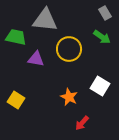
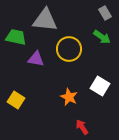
red arrow: moved 4 px down; rotated 105 degrees clockwise
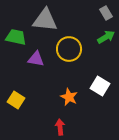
gray rectangle: moved 1 px right
green arrow: moved 4 px right; rotated 66 degrees counterclockwise
red arrow: moved 22 px left; rotated 28 degrees clockwise
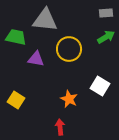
gray rectangle: rotated 64 degrees counterclockwise
orange star: moved 2 px down
